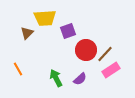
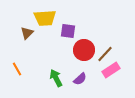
purple square: rotated 28 degrees clockwise
red circle: moved 2 px left
orange line: moved 1 px left
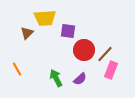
pink rectangle: rotated 36 degrees counterclockwise
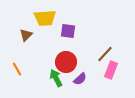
brown triangle: moved 1 px left, 2 px down
red circle: moved 18 px left, 12 px down
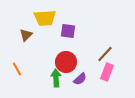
pink rectangle: moved 4 px left, 2 px down
green arrow: rotated 24 degrees clockwise
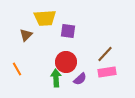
pink rectangle: rotated 60 degrees clockwise
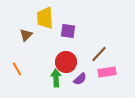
yellow trapezoid: rotated 90 degrees clockwise
brown line: moved 6 px left
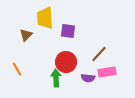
purple semicircle: moved 8 px right, 1 px up; rotated 48 degrees clockwise
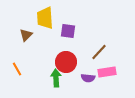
brown line: moved 2 px up
